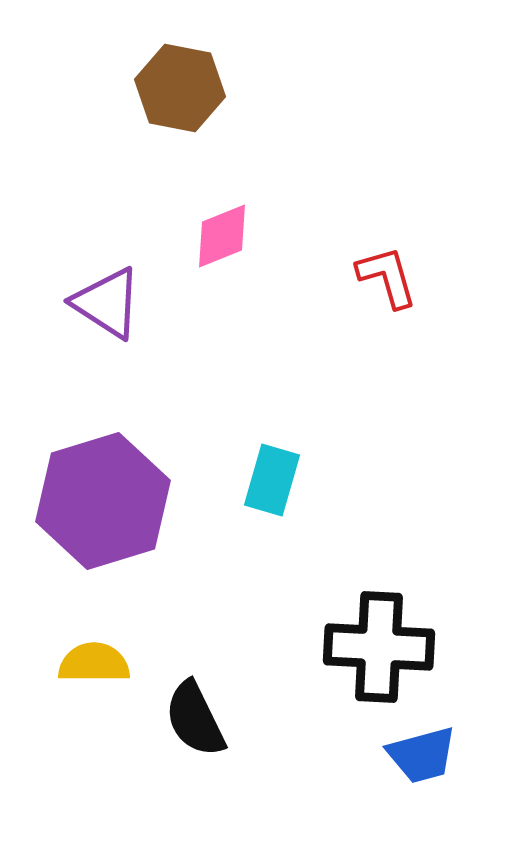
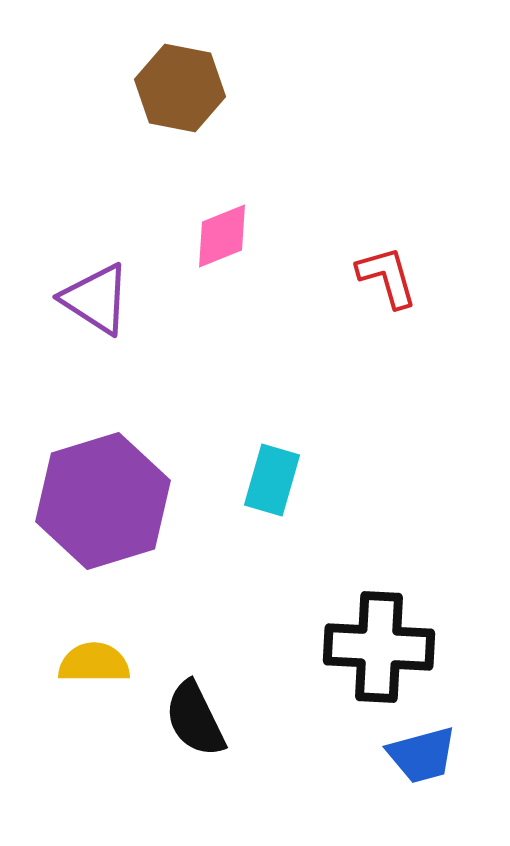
purple triangle: moved 11 px left, 4 px up
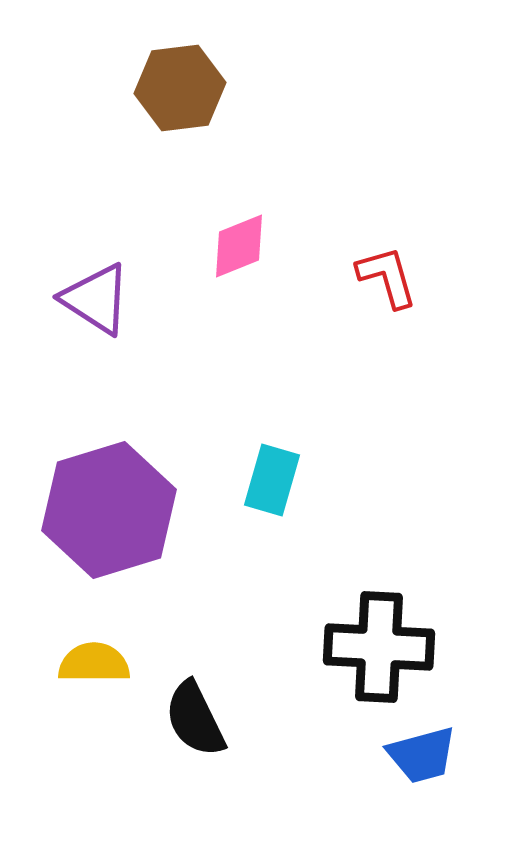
brown hexagon: rotated 18 degrees counterclockwise
pink diamond: moved 17 px right, 10 px down
purple hexagon: moved 6 px right, 9 px down
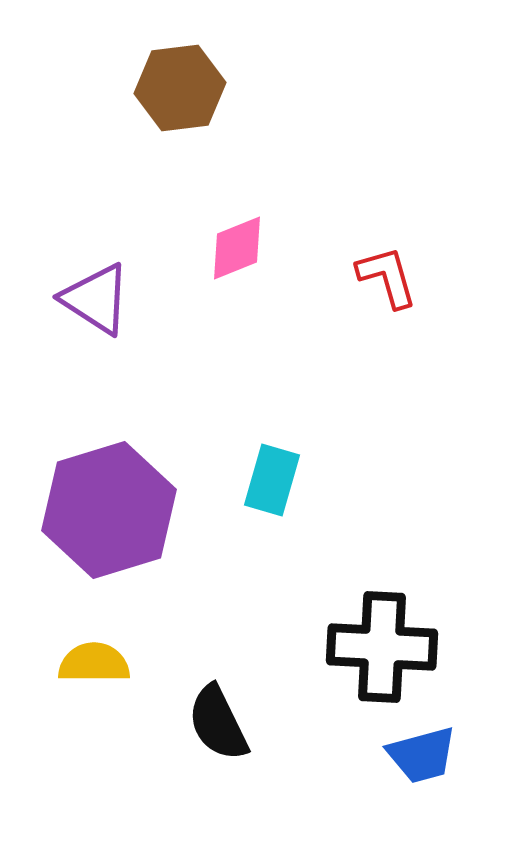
pink diamond: moved 2 px left, 2 px down
black cross: moved 3 px right
black semicircle: moved 23 px right, 4 px down
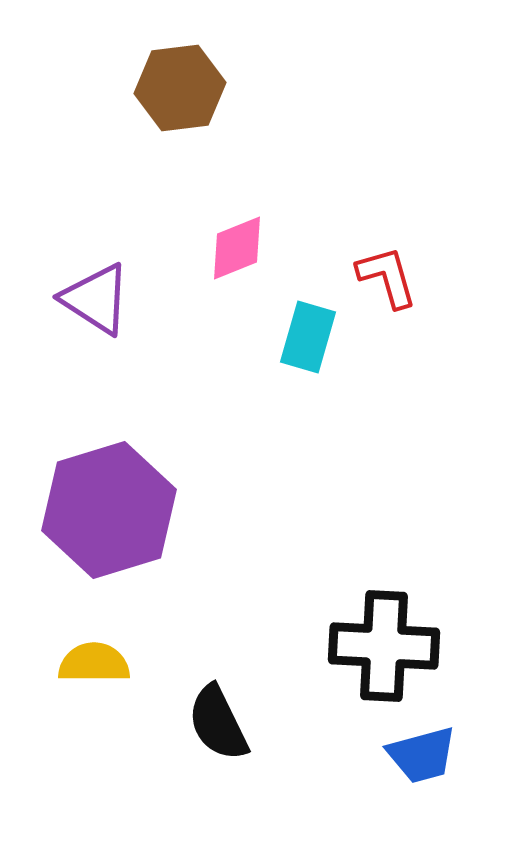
cyan rectangle: moved 36 px right, 143 px up
black cross: moved 2 px right, 1 px up
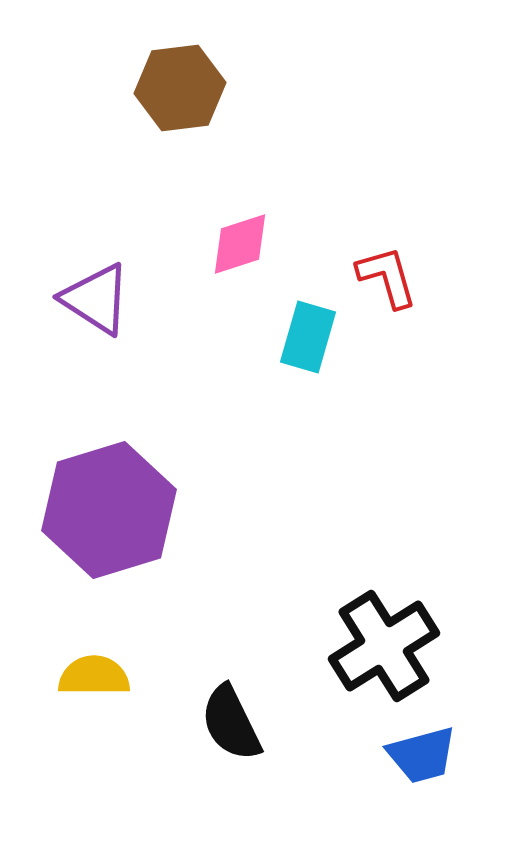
pink diamond: moved 3 px right, 4 px up; rotated 4 degrees clockwise
black cross: rotated 35 degrees counterclockwise
yellow semicircle: moved 13 px down
black semicircle: moved 13 px right
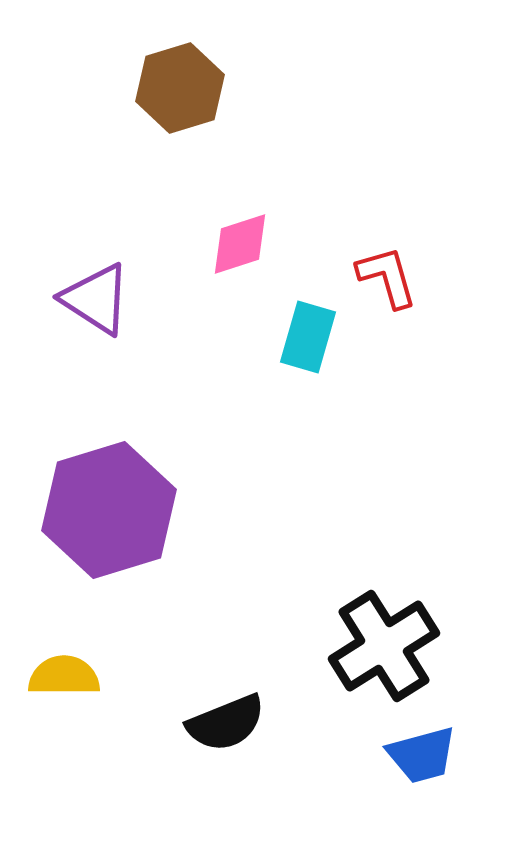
brown hexagon: rotated 10 degrees counterclockwise
yellow semicircle: moved 30 px left
black semicircle: moved 5 px left; rotated 86 degrees counterclockwise
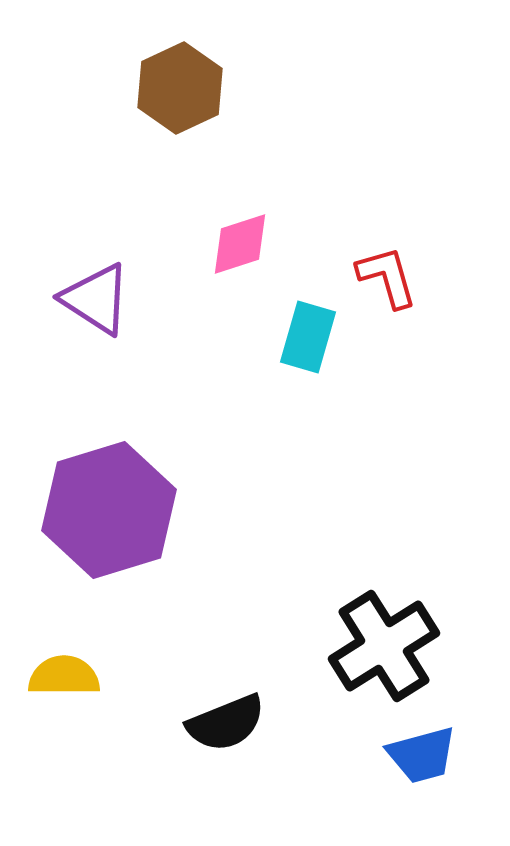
brown hexagon: rotated 8 degrees counterclockwise
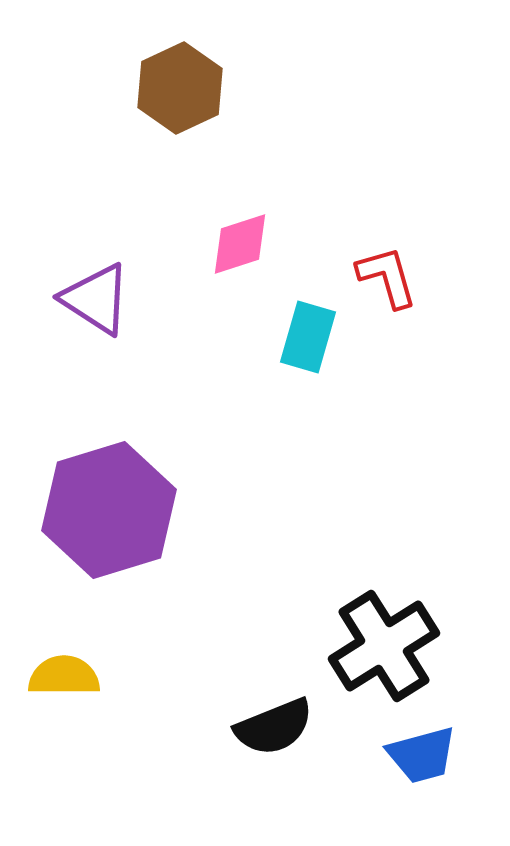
black semicircle: moved 48 px right, 4 px down
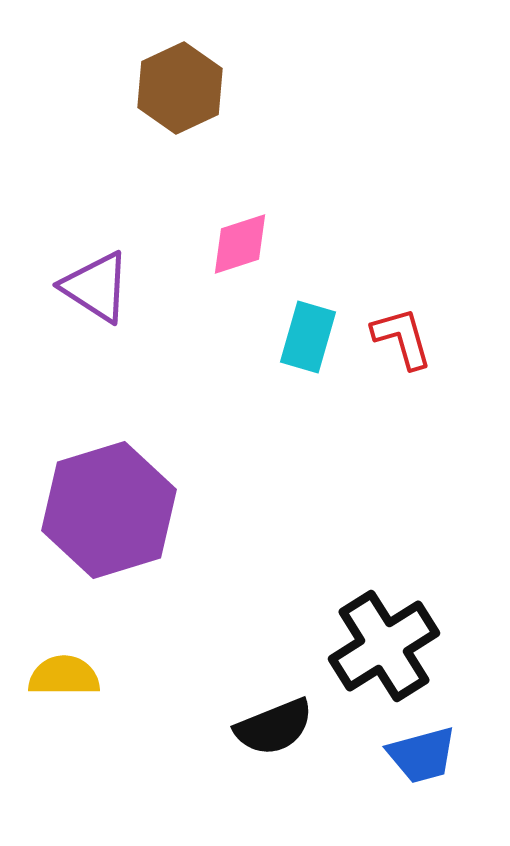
red L-shape: moved 15 px right, 61 px down
purple triangle: moved 12 px up
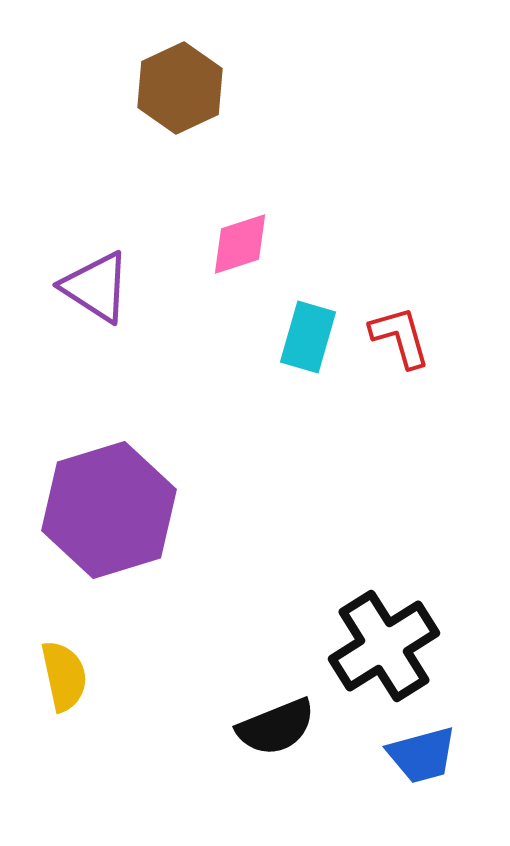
red L-shape: moved 2 px left, 1 px up
yellow semicircle: rotated 78 degrees clockwise
black semicircle: moved 2 px right
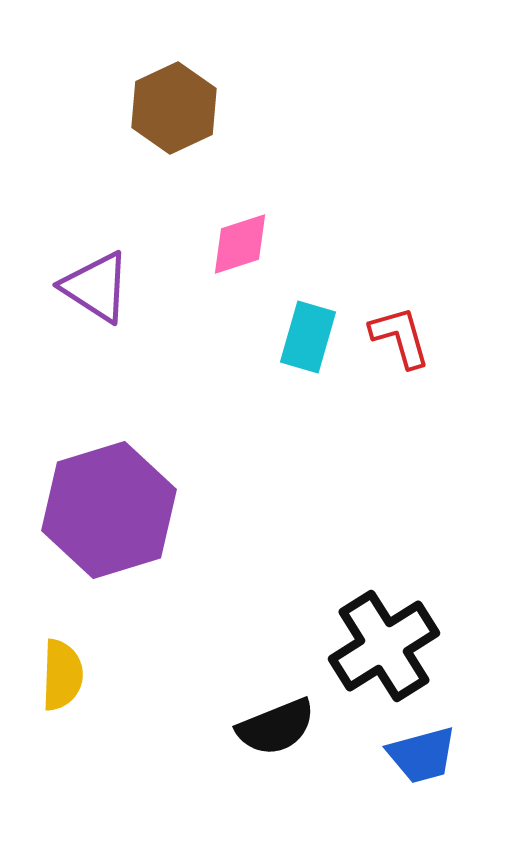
brown hexagon: moved 6 px left, 20 px down
yellow semicircle: moved 2 px left, 1 px up; rotated 14 degrees clockwise
